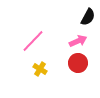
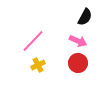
black semicircle: moved 3 px left
pink arrow: rotated 48 degrees clockwise
yellow cross: moved 2 px left, 4 px up; rotated 32 degrees clockwise
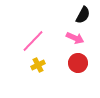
black semicircle: moved 2 px left, 2 px up
pink arrow: moved 3 px left, 3 px up
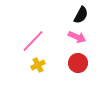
black semicircle: moved 2 px left
pink arrow: moved 2 px right, 1 px up
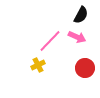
pink line: moved 17 px right
red circle: moved 7 px right, 5 px down
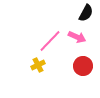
black semicircle: moved 5 px right, 2 px up
red circle: moved 2 px left, 2 px up
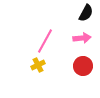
pink arrow: moved 5 px right, 1 px down; rotated 30 degrees counterclockwise
pink line: moved 5 px left; rotated 15 degrees counterclockwise
